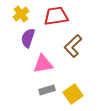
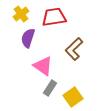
red trapezoid: moved 2 px left, 1 px down
brown L-shape: moved 1 px right, 3 px down
pink triangle: moved 2 px down; rotated 45 degrees clockwise
gray rectangle: moved 3 px right, 2 px up; rotated 42 degrees counterclockwise
yellow square: moved 3 px down
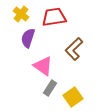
yellow cross: rotated 14 degrees counterclockwise
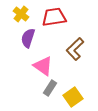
brown L-shape: moved 1 px right
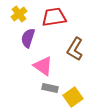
yellow cross: moved 2 px left; rotated 14 degrees clockwise
brown L-shape: rotated 15 degrees counterclockwise
gray rectangle: rotated 70 degrees clockwise
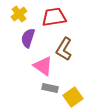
brown L-shape: moved 11 px left
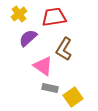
purple semicircle: rotated 30 degrees clockwise
